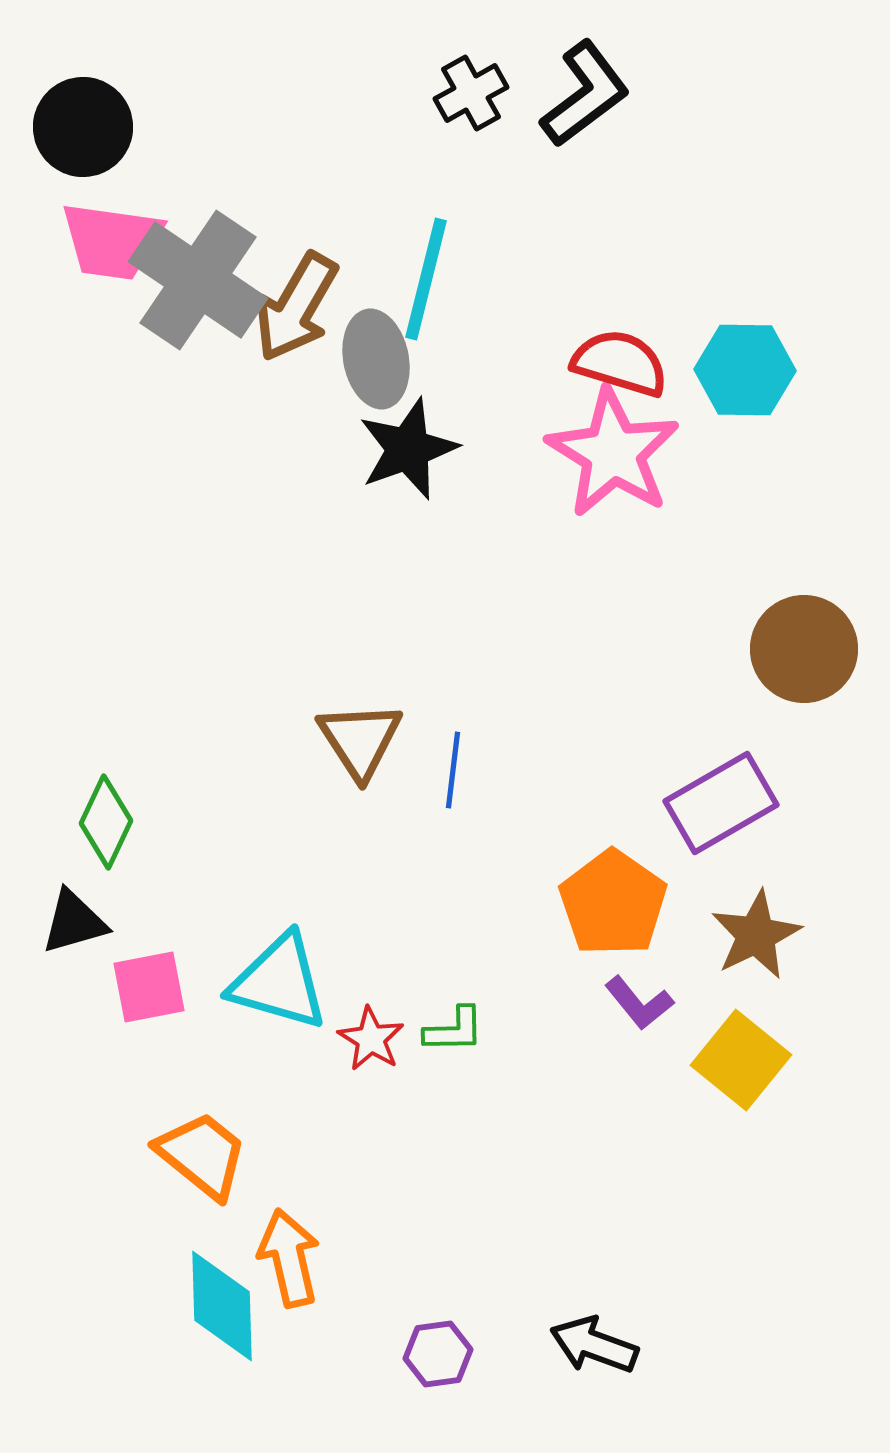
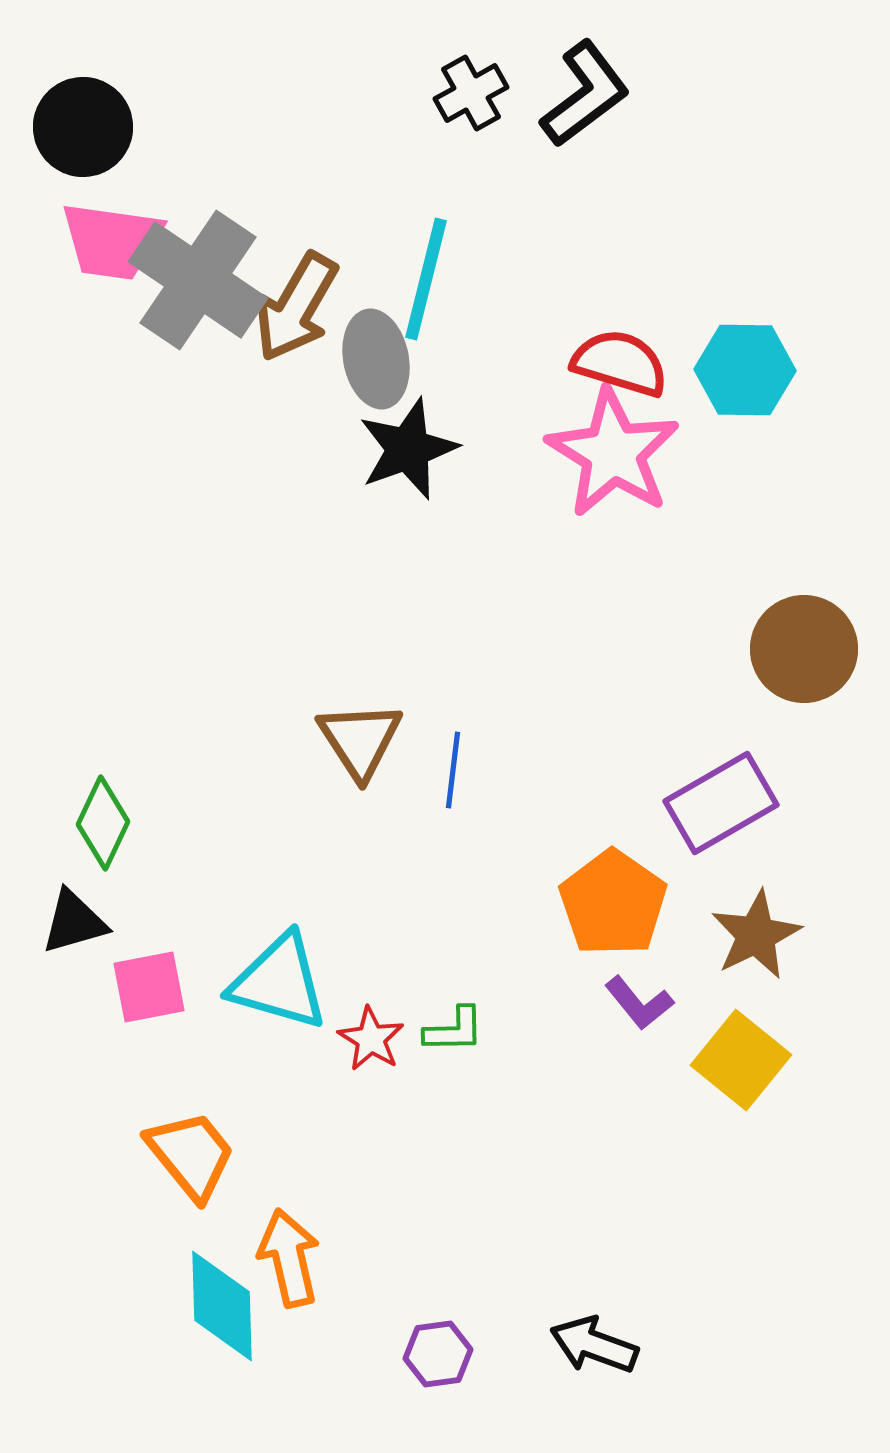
green diamond: moved 3 px left, 1 px down
orange trapezoid: moved 11 px left; rotated 12 degrees clockwise
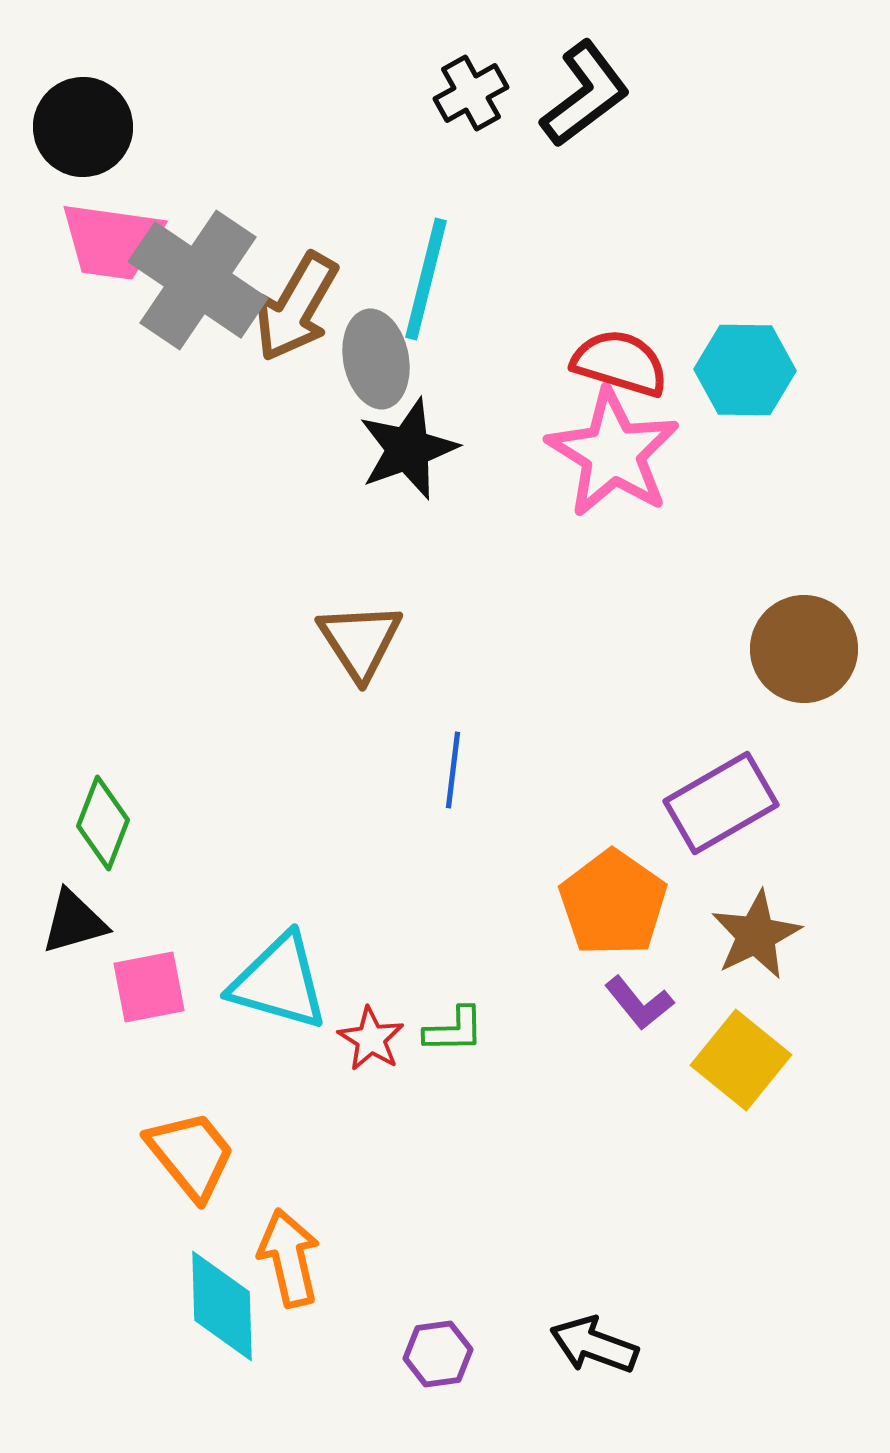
brown triangle: moved 99 px up
green diamond: rotated 4 degrees counterclockwise
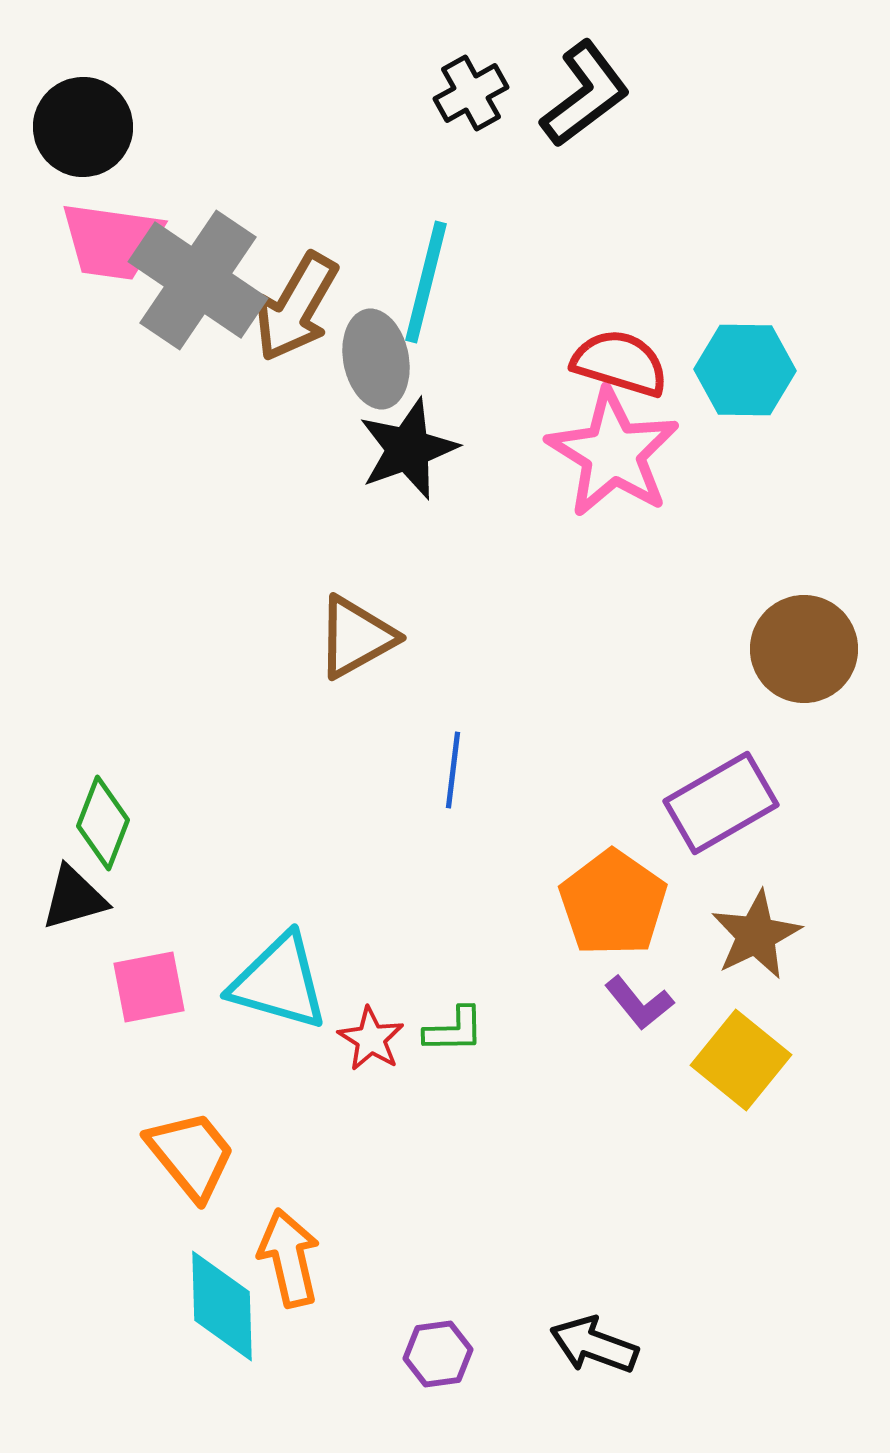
cyan line: moved 3 px down
brown triangle: moved 4 px left, 4 px up; rotated 34 degrees clockwise
black triangle: moved 24 px up
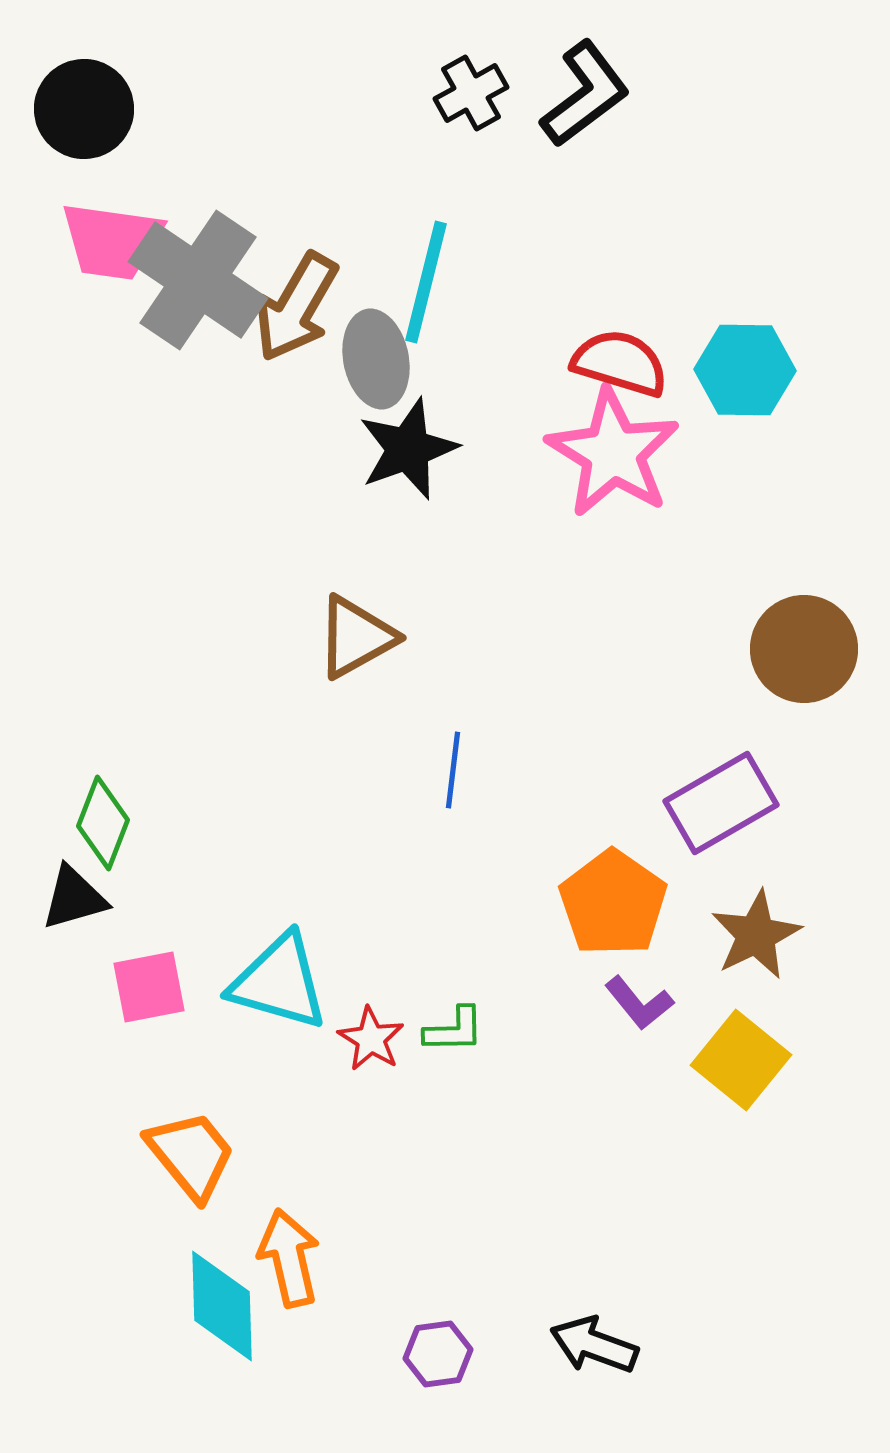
black circle: moved 1 px right, 18 px up
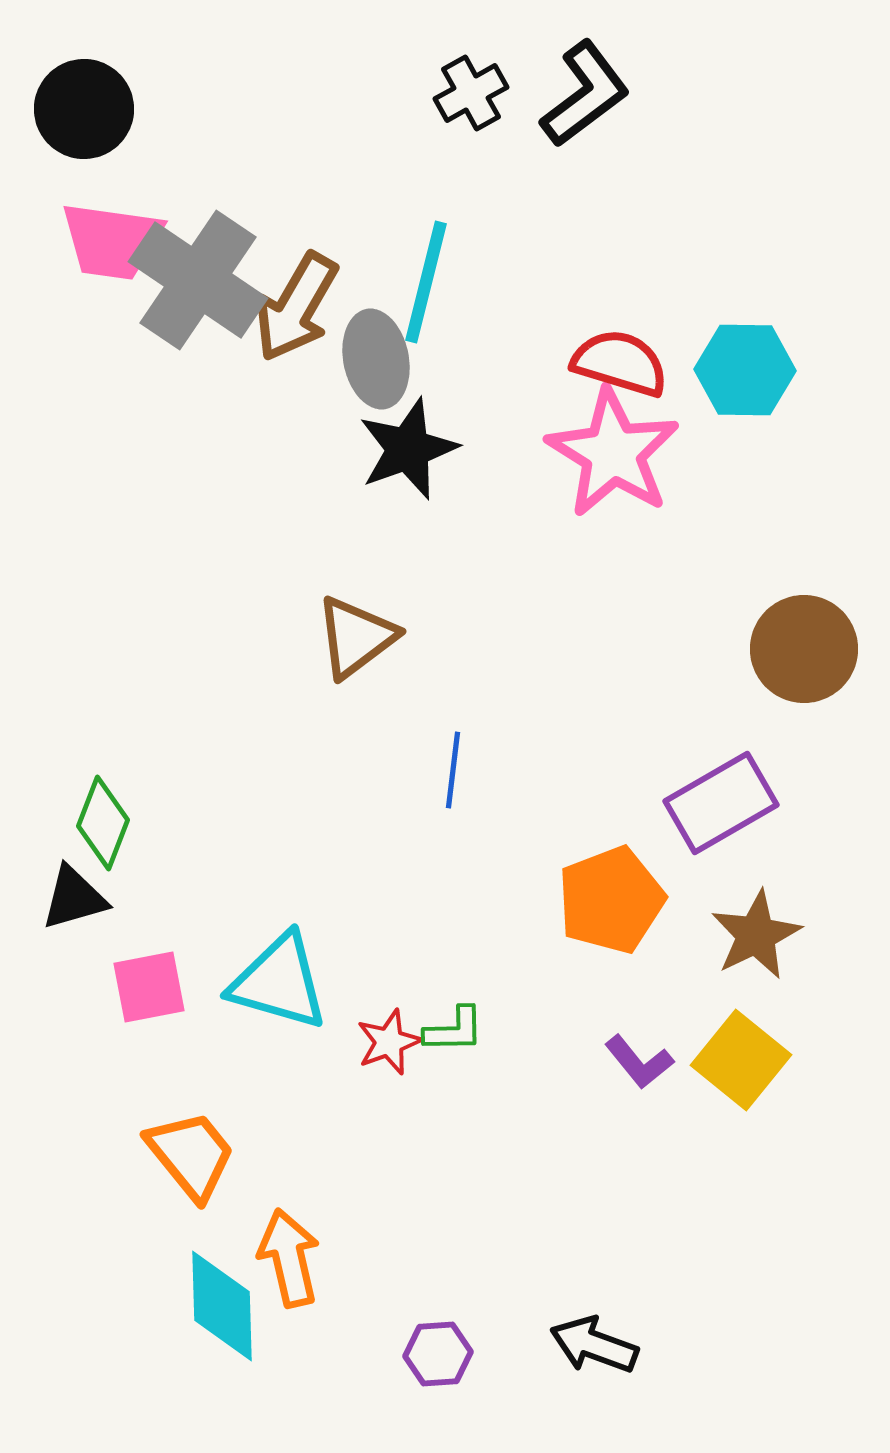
brown triangle: rotated 8 degrees counterclockwise
orange pentagon: moved 2 px left, 3 px up; rotated 16 degrees clockwise
purple L-shape: moved 59 px down
red star: moved 18 px right, 3 px down; rotated 20 degrees clockwise
purple hexagon: rotated 4 degrees clockwise
